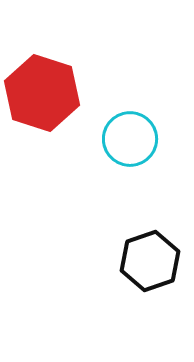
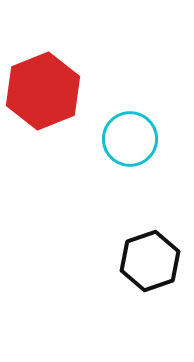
red hexagon: moved 1 px right, 2 px up; rotated 20 degrees clockwise
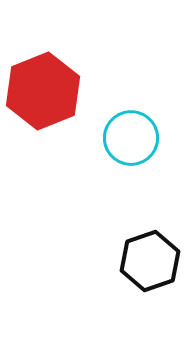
cyan circle: moved 1 px right, 1 px up
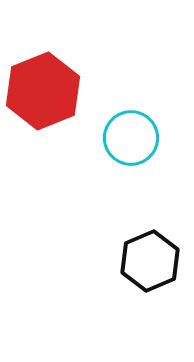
black hexagon: rotated 4 degrees counterclockwise
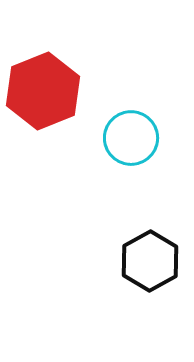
black hexagon: rotated 6 degrees counterclockwise
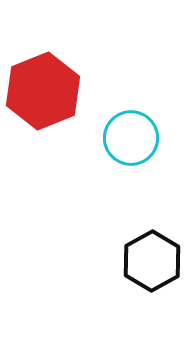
black hexagon: moved 2 px right
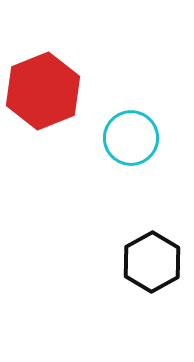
black hexagon: moved 1 px down
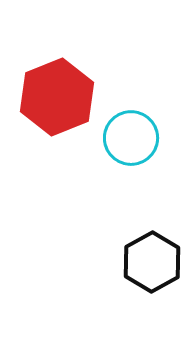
red hexagon: moved 14 px right, 6 px down
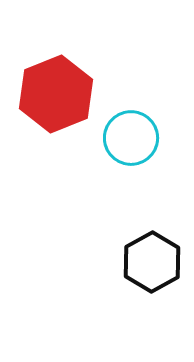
red hexagon: moved 1 px left, 3 px up
